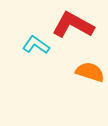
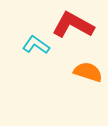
orange semicircle: moved 2 px left
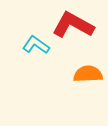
orange semicircle: moved 2 px down; rotated 20 degrees counterclockwise
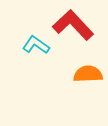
red L-shape: rotated 18 degrees clockwise
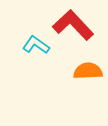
orange semicircle: moved 3 px up
